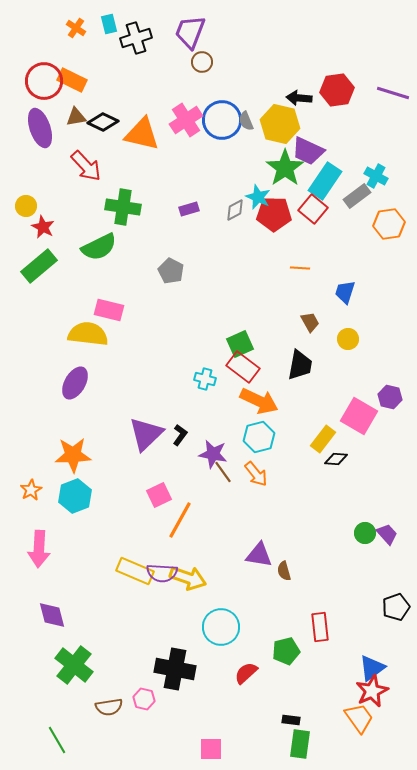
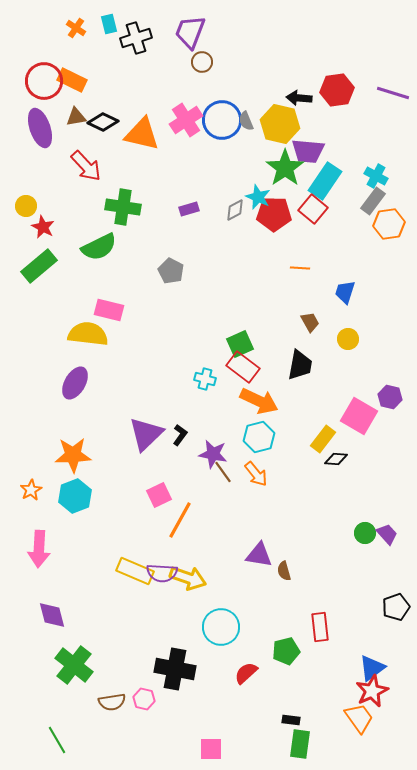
purple trapezoid at (308, 151): rotated 20 degrees counterclockwise
gray rectangle at (357, 196): moved 16 px right, 5 px down; rotated 16 degrees counterclockwise
brown semicircle at (109, 707): moved 3 px right, 5 px up
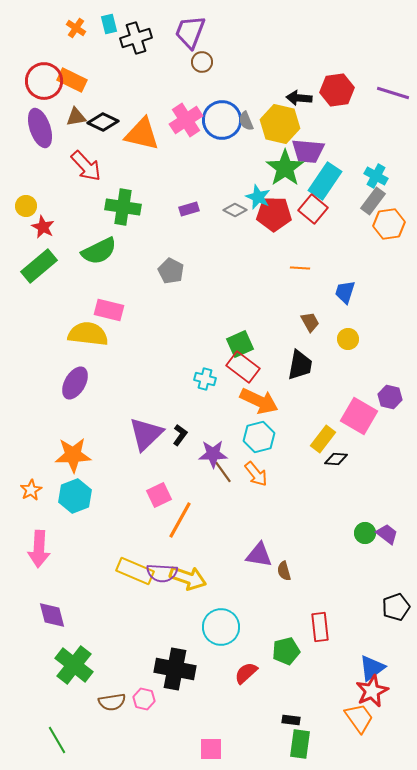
gray diamond at (235, 210): rotated 55 degrees clockwise
green semicircle at (99, 247): moved 4 px down
purple star at (213, 454): rotated 12 degrees counterclockwise
purple trapezoid at (387, 534): rotated 10 degrees counterclockwise
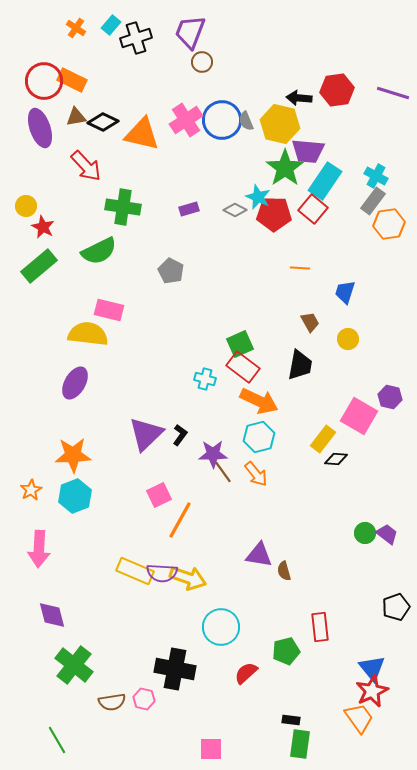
cyan rectangle at (109, 24): moved 2 px right, 1 px down; rotated 54 degrees clockwise
blue triangle at (372, 668): rotated 32 degrees counterclockwise
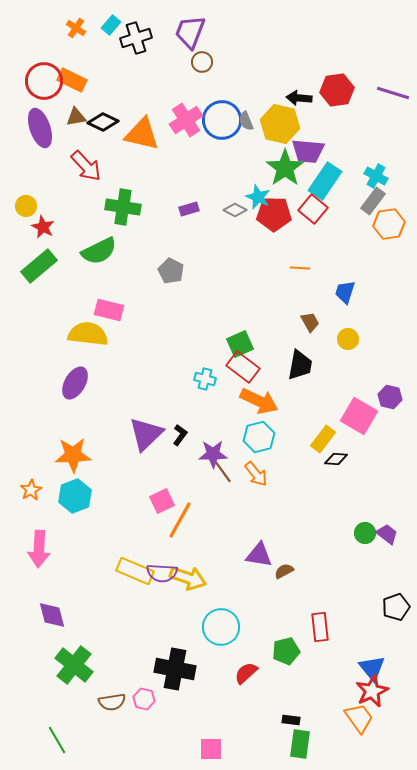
pink square at (159, 495): moved 3 px right, 6 px down
brown semicircle at (284, 571): rotated 78 degrees clockwise
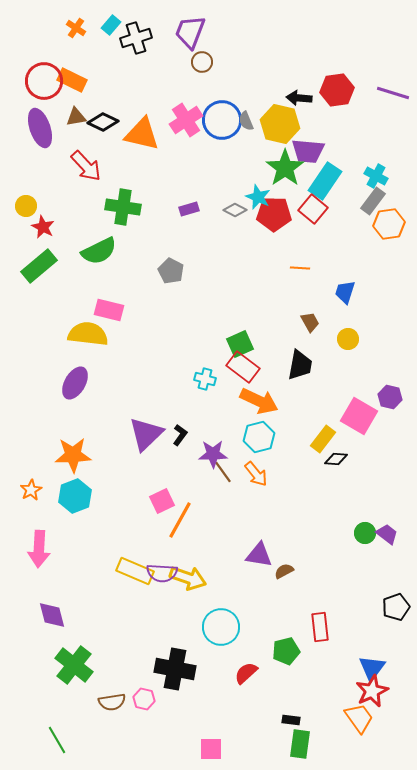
blue triangle at (372, 668): rotated 16 degrees clockwise
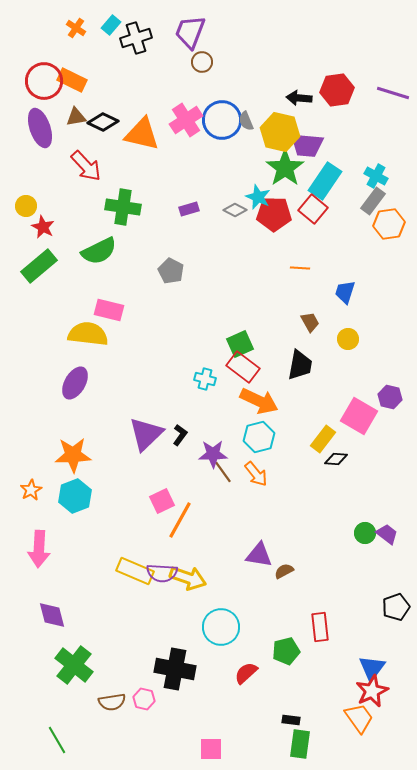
yellow hexagon at (280, 124): moved 8 px down
purple trapezoid at (308, 151): moved 1 px left, 6 px up
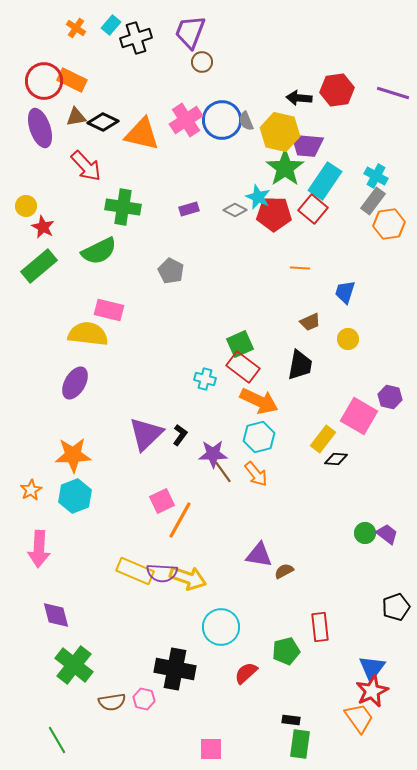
brown trapezoid at (310, 322): rotated 95 degrees clockwise
purple diamond at (52, 615): moved 4 px right
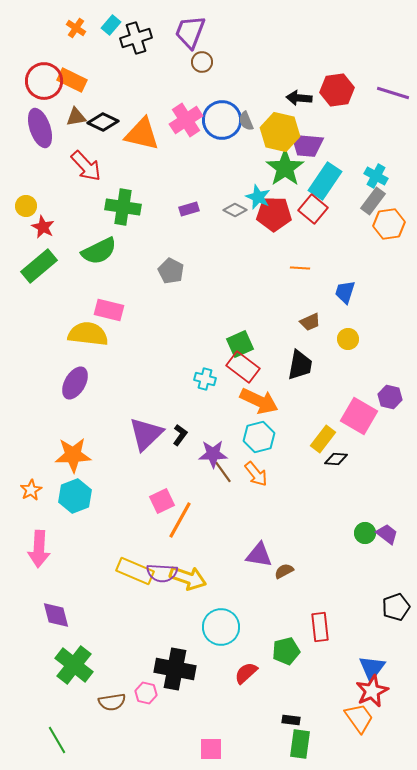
pink hexagon at (144, 699): moved 2 px right, 6 px up
